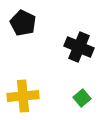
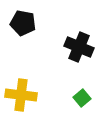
black pentagon: rotated 15 degrees counterclockwise
yellow cross: moved 2 px left, 1 px up; rotated 12 degrees clockwise
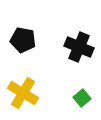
black pentagon: moved 17 px down
yellow cross: moved 2 px right, 2 px up; rotated 24 degrees clockwise
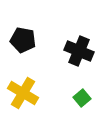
black cross: moved 4 px down
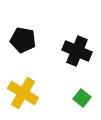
black cross: moved 2 px left
green square: rotated 12 degrees counterclockwise
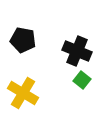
green square: moved 18 px up
